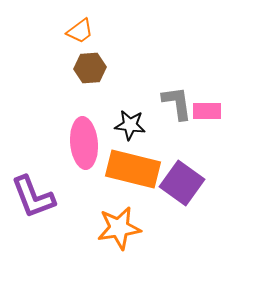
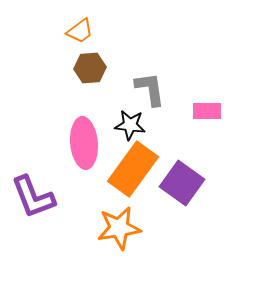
gray L-shape: moved 27 px left, 14 px up
orange rectangle: rotated 68 degrees counterclockwise
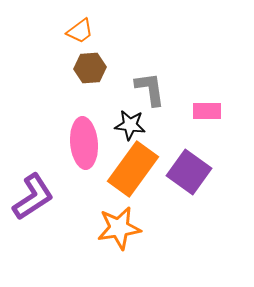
purple square: moved 7 px right, 11 px up
purple L-shape: rotated 102 degrees counterclockwise
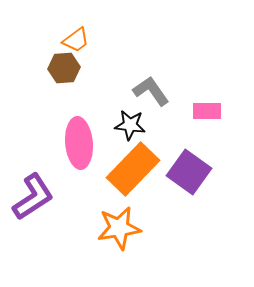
orange trapezoid: moved 4 px left, 9 px down
brown hexagon: moved 26 px left
gray L-shape: moved 1 px right, 2 px down; rotated 27 degrees counterclockwise
pink ellipse: moved 5 px left
orange rectangle: rotated 8 degrees clockwise
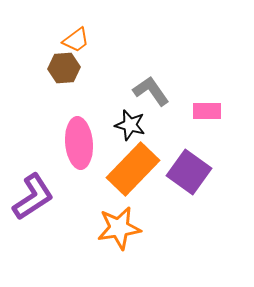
black star: rotated 8 degrees clockwise
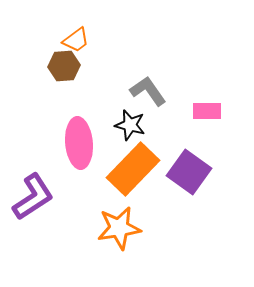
brown hexagon: moved 2 px up
gray L-shape: moved 3 px left
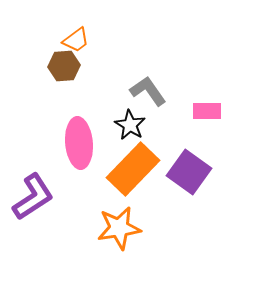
black star: rotated 16 degrees clockwise
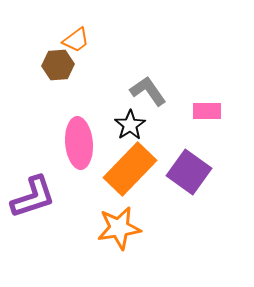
brown hexagon: moved 6 px left, 1 px up
black star: rotated 8 degrees clockwise
orange rectangle: moved 3 px left
purple L-shape: rotated 15 degrees clockwise
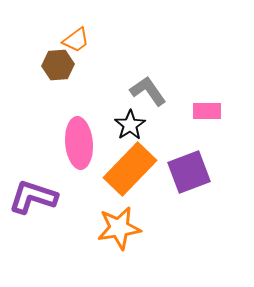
purple square: rotated 33 degrees clockwise
purple L-shape: rotated 144 degrees counterclockwise
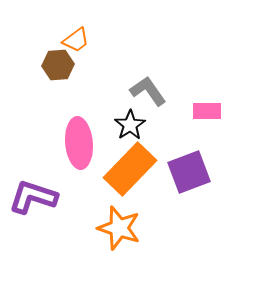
orange star: rotated 27 degrees clockwise
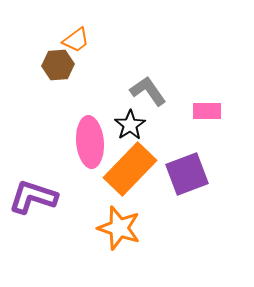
pink ellipse: moved 11 px right, 1 px up
purple square: moved 2 px left, 2 px down
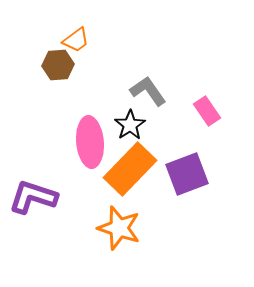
pink rectangle: rotated 56 degrees clockwise
